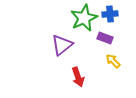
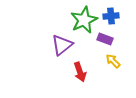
blue cross: moved 1 px right, 2 px down
green star: moved 2 px down
purple rectangle: moved 1 px down
red arrow: moved 2 px right, 5 px up
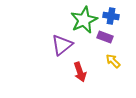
blue cross: rotated 14 degrees clockwise
purple rectangle: moved 2 px up
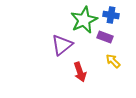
blue cross: moved 1 px up
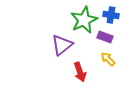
yellow arrow: moved 5 px left, 2 px up
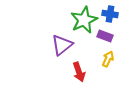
blue cross: moved 1 px left, 1 px up
purple rectangle: moved 1 px up
yellow arrow: rotated 70 degrees clockwise
red arrow: moved 1 px left
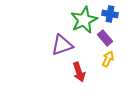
purple rectangle: moved 2 px down; rotated 28 degrees clockwise
purple triangle: rotated 20 degrees clockwise
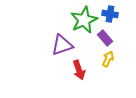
red arrow: moved 2 px up
